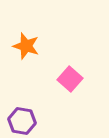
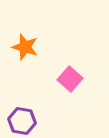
orange star: moved 1 px left, 1 px down
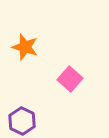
purple hexagon: rotated 16 degrees clockwise
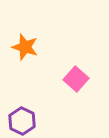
pink square: moved 6 px right
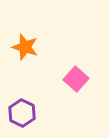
purple hexagon: moved 8 px up
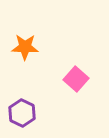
orange star: rotated 16 degrees counterclockwise
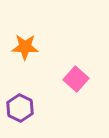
purple hexagon: moved 2 px left, 5 px up
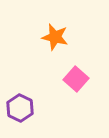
orange star: moved 30 px right, 10 px up; rotated 12 degrees clockwise
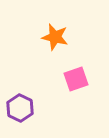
pink square: rotated 30 degrees clockwise
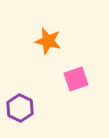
orange star: moved 7 px left, 4 px down
